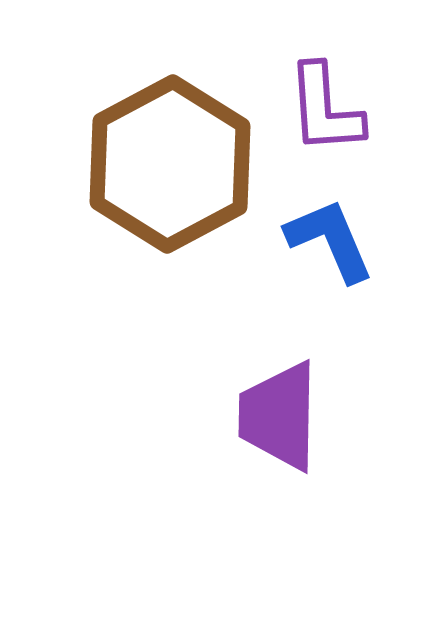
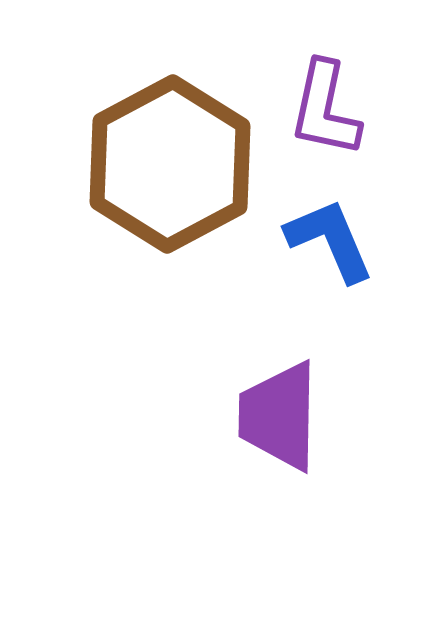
purple L-shape: rotated 16 degrees clockwise
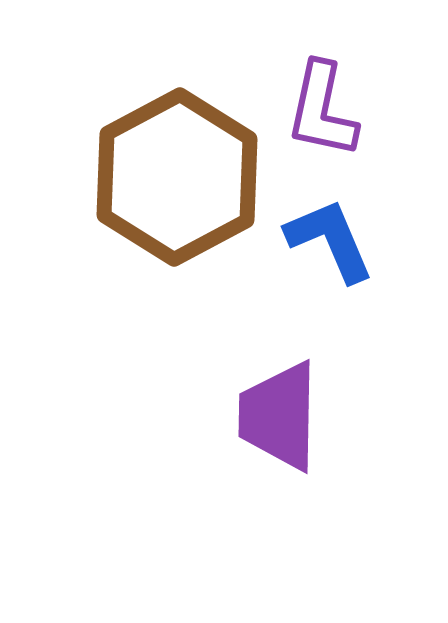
purple L-shape: moved 3 px left, 1 px down
brown hexagon: moved 7 px right, 13 px down
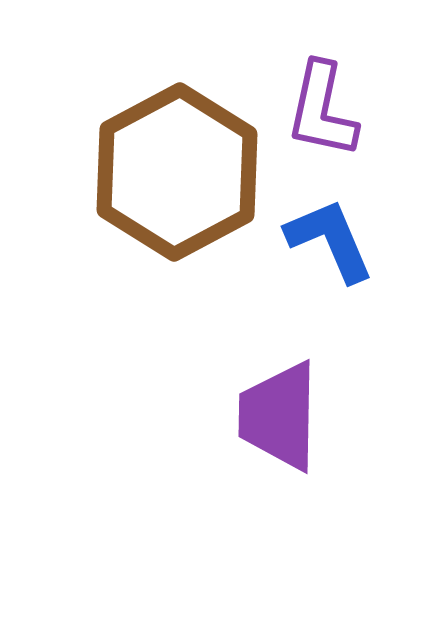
brown hexagon: moved 5 px up
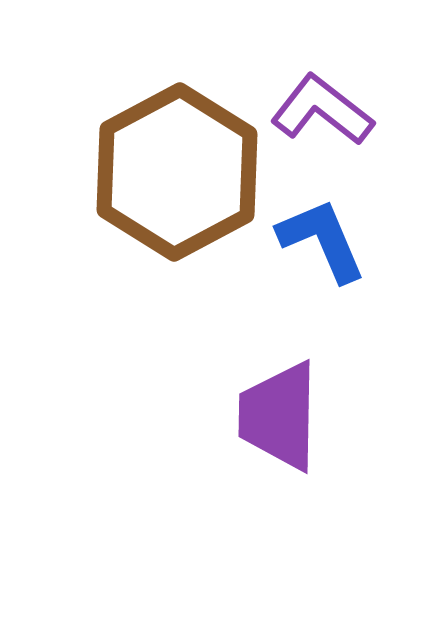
purple L-shape: rotated 116 degrees clockwise
blue L-shape: moved 8 px left
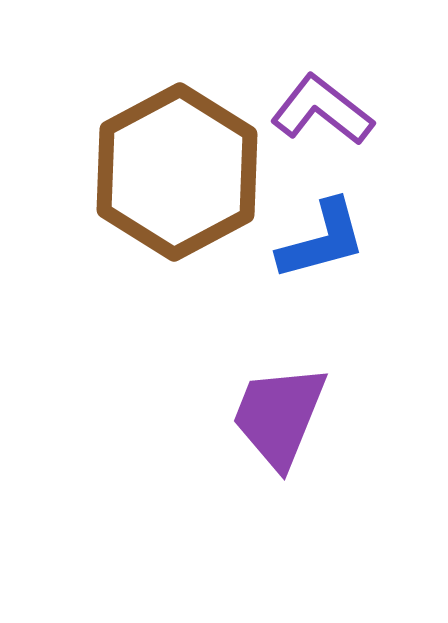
blue L-shape: rotated 98 degrees clockwise
purple trapezoid: rotated 21 degrees clockwise
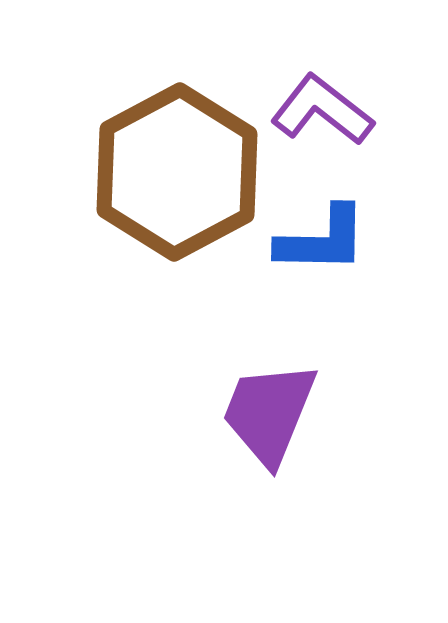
blue L-shape: rotated 16 degrees clockwise
purple trapezoid: moved 10 px left, 3 px up
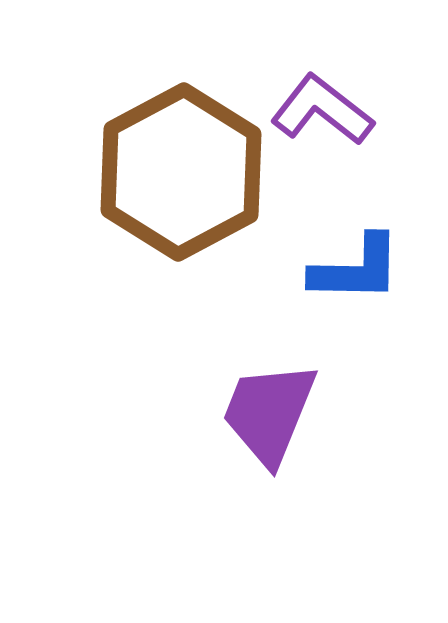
brown hexagon: moved 4 px right
blue L-shape: moved 34 px right, 29 px down
